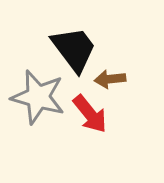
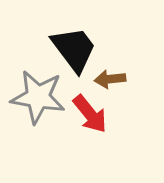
gray star: rotated 6 degrees counterclockwise
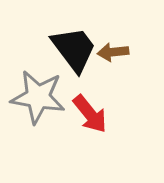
brown arrow: moved 3 px right, 27 px up
